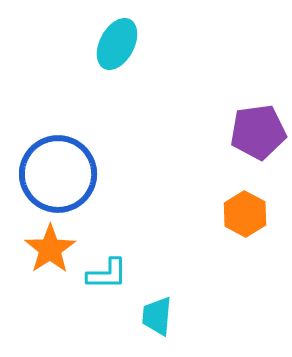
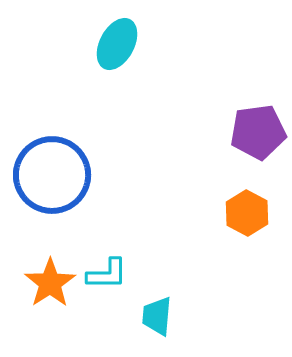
blue circle: moved 6 px left, 1 px down
orange hexagon: moved 2 px right, 1 px up
orange star: moved 34 px down
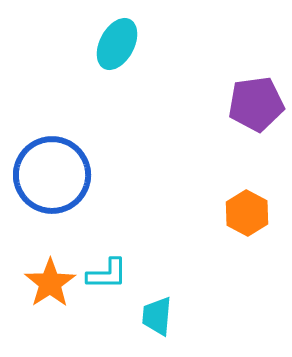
purple pentagon: moved 2 px left, 28 px up
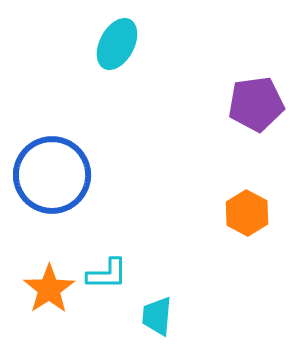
orange star: moved 1 px left, 6 px down
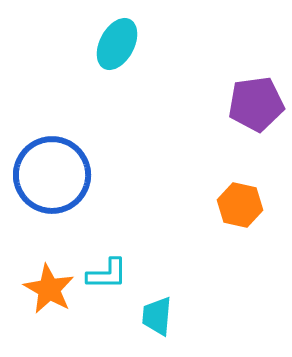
orange hexagon: moved 7 px left, 8 px up; rotated 15 degrees counterclockwise
orange star: rotated 9 degrees counterclockwise
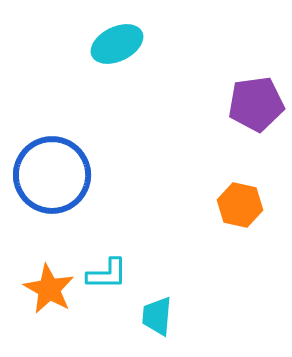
cyan ellipse: rotated 36 degrees clockwise
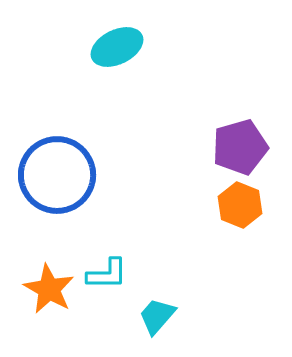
cyan ellipse: moved 3 px down
purple pentagon: moved 16 px left, 43 px down; rotated 8 degrees counterclockwise
blue circle: moved 5 px right
orange hexagon: rotated 9 degrees clockwise
cyan trapezoid: rotated 36 degrees clockwise
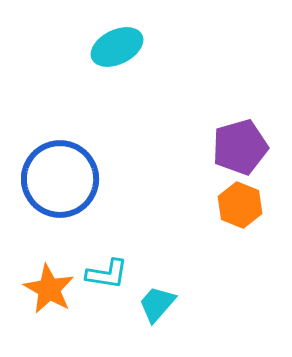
blue circle: moved 3 px right, 4 px down
cyan L-shape: rotated 9 degrees clockwise
cyan trapezoid: moved 12 px up
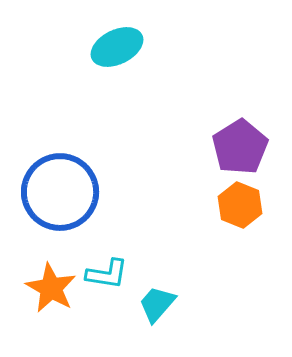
purple pentagon: rotated 16 degrees counterclockwise
blue circle: moved 13 px down
orange star: moved 2 px right, 1 px up
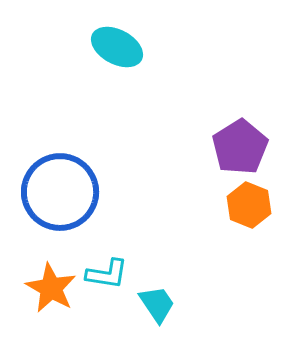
cyan ellipse: rotated 54 degrees clockwise
orange hexagon: moved 9 px right
cyan trapezoid: rotated 105 degrees clockwise
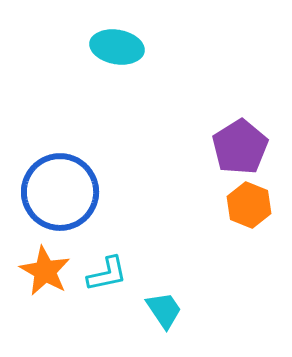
cyan ellipse: rotated 18 degrees counterclockwise
cyan L-shape: rotated 21 degrees counterclockwise
orange star: moved 6 px left, 17 px up
cyan trapezoid: moved 7 px right, 6 px down
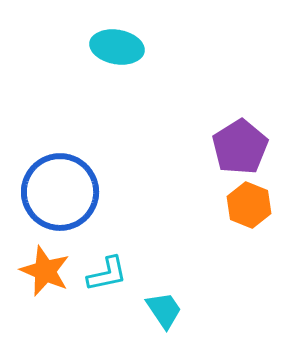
orange star: rotated 6 degrees counterclockwise
